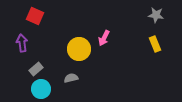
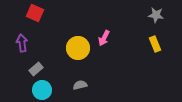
red square: moved 3 px up
yellow circle: moved 1 px left, 1 px up
gray semicircle: moved 9 px right, 7 px down
cyan circle: moved 1 px right, 1 px down
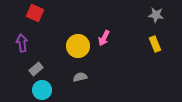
yellow circle: moved 2 px up
gray semicircle: moved 8 px up
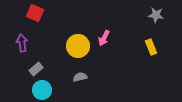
yellow rectangle: moved 4 px left, 3 px down
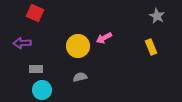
gray star: moved 1 px right, 1 px down; rotated 21 degrees clockwise
pink arrow: rotated 35 degrees clockwise
purple arrow: rotated 84 degrees counterclockwise
gray rectangle: rotated 40 degrees clockwise
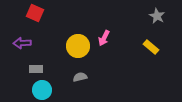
pink arrow: rotated 35 degrees counterclockwise
yellow rectangle: rotated 28 degrees counterclockwise
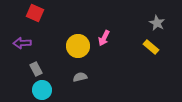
gray star: moved 7 px down
gray rectangle: rotated 64 degrees clockwise
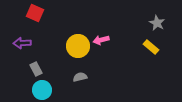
pink arrow: moved 3 px left, 2 px down; rotated 49 degrees clockwise
